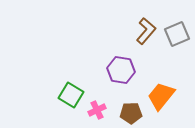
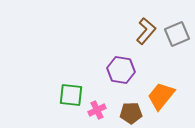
green square: rotated 25 degrees counterclockwise
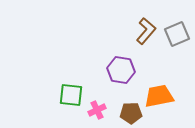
orange trapezoid: moved 2 px left; rotated 40 degrees clockwise
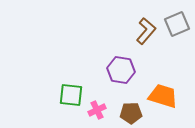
gray square: moved 10 px up
orange trapezoid: moved 4 px right; rotated 28 degrees clockwise
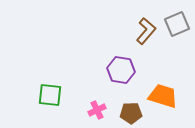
green square: moved 21 px left
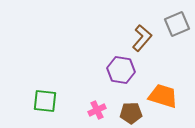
brown L-shape: moved 4 px left, 7 px down
green square: moved 5 px left, 6 px down
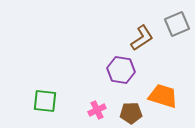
brown L-shape: rotated 16 degrees clockwise
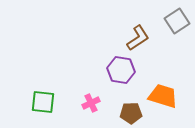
gray square: moved 3 px up; rotated 10 degrees counterclockwise
brown L-shape: moved 4 px left
green square: moved 2 px left, 1 px down
pink cross: moved 6 px left, 7 px up
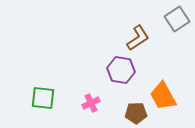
gray square: moved 2 px up
orange trapezoid: rotated 136 degrees counterclockwise
green square: moved 4 px up
brown pentagon: moved 5 px right
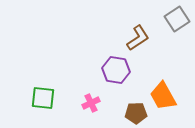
purple hexagon: moved 5 px left
